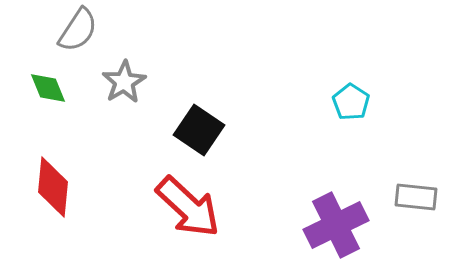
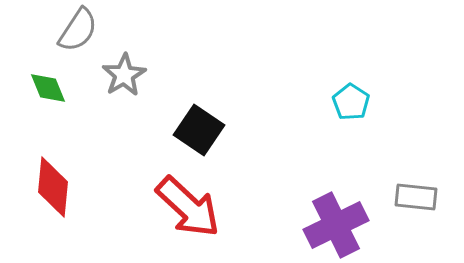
gray star: moved 7 px up
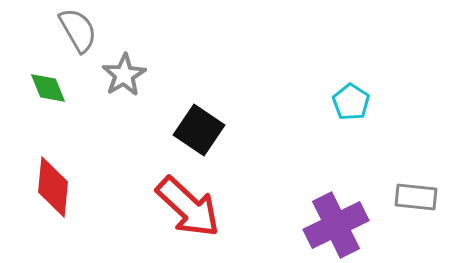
gray semicircle: rotated 63 degrees counterclockwise
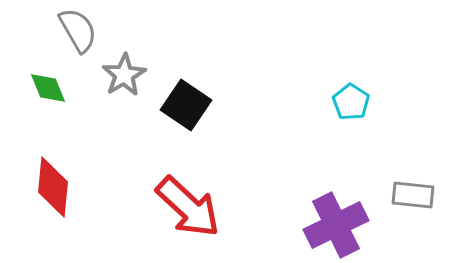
black square: moved 13 px left, 25 px up
gray rectangle: moved 3 px left, 2 px up
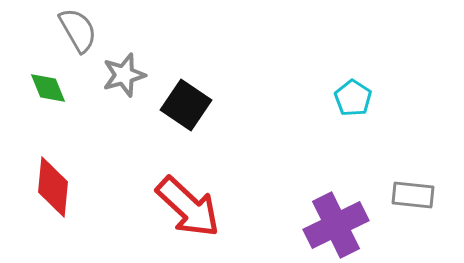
gray star: rotated 15 degrees clockwise
cyan pentagon: moved 2 px right, 4 px up
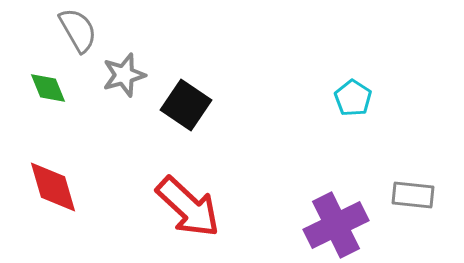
red diamond: rotated 22 degrees counterclockwise
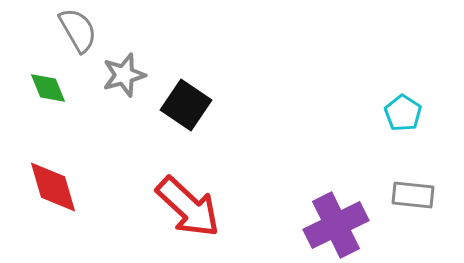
cyan pentagon: moved 50 px right, 15 px down
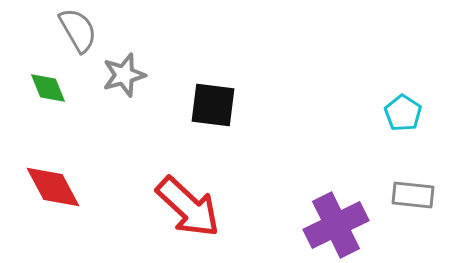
black square: moved 27 px right; rotated 27 degrees counterclockwise
red diamond: rotated 12 degrees counterclockwise
